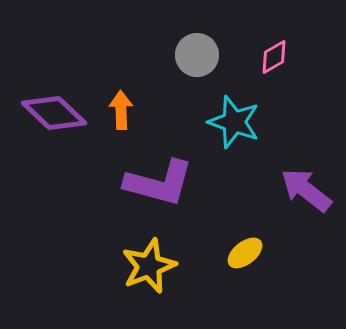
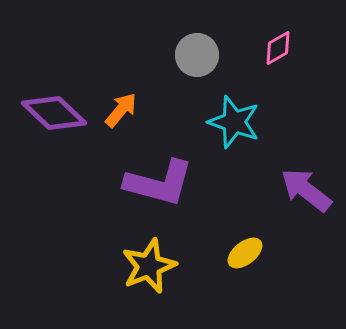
pink diamond: moved 4 px right, 9 px up
orange arrow: rotated 42 degrees clockwise
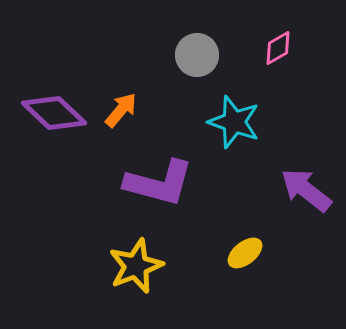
yellow star: moved 13 px left
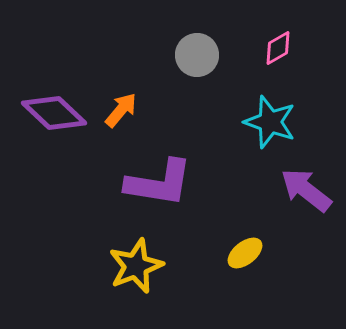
cyan star: moved 36 px right
purple L-shape: rotated 6 degrees counterclockwise
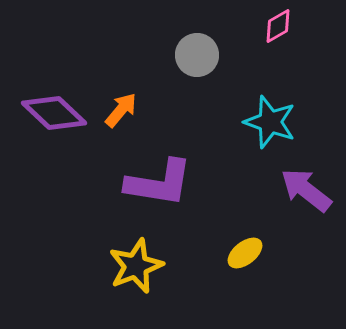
pink diamond: moved 22 px up
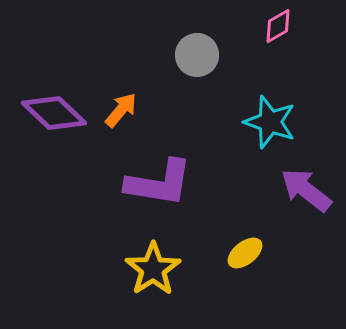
yellow star: moved 17 px right, 3 px down; rotated 12 degrees counterclockwise
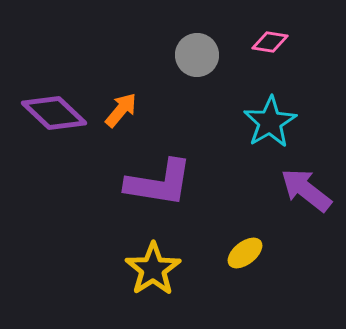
pink diamond: moved 8 px left, 16 px down; rotated 39 degrees clockwise
cyan star: rotated 22 degrees clockwise
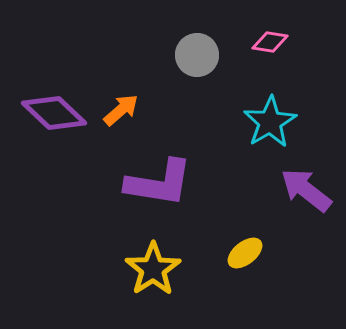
orange arrow: rotated 9 degrees clockwise
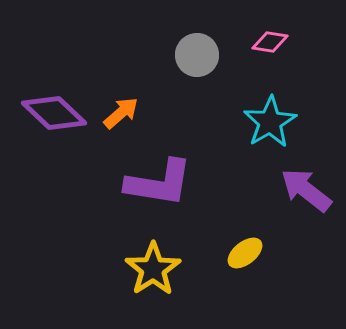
orange arrow: moved 3 px down
